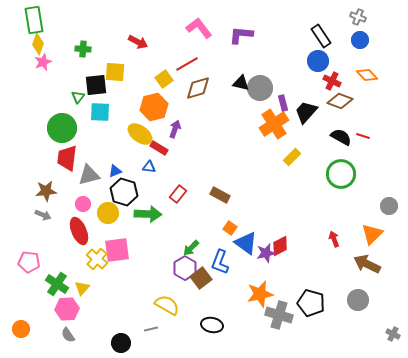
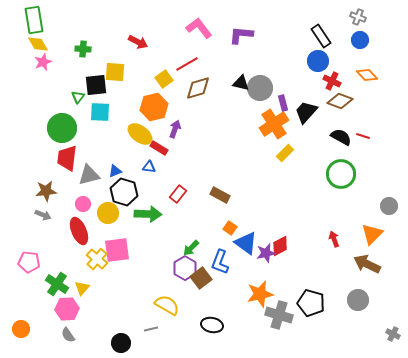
yellow diamond at (38, 44): rotated 50 degrees counterclockwise
yellow rectangle at (292, 157): moved 7 px left, 4 px up
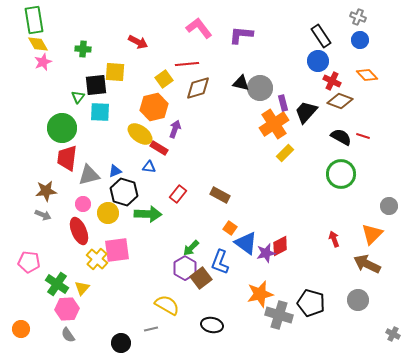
red line at (187, 64): rotated 25 degrees clockwise
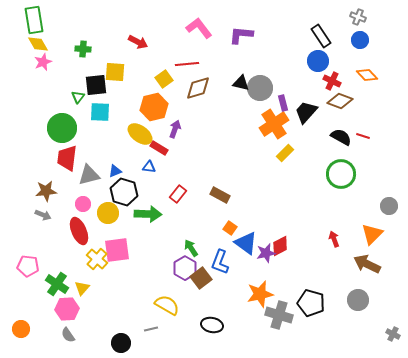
green arrow at (191, 248): rotated 102 degrees clockwise
pink pentagon at (29, 262): moved 1 px left, 4 px down
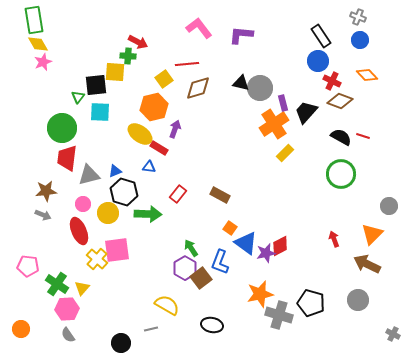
green cross at (83, 49): moved 45 px right, 7 px down
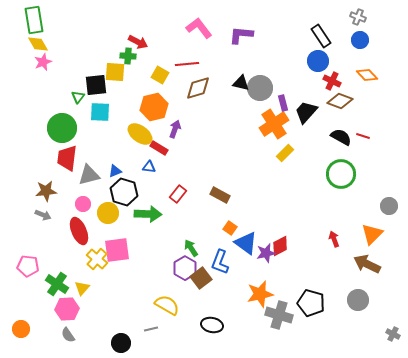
yellow square at (164, 79): moved 4 px left, 4 px up; rotated 24 degrees counterclockwise
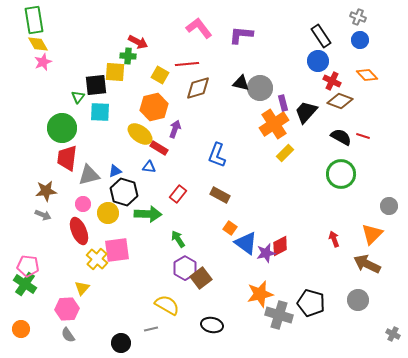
green arrow at (191, 248): moved 13 px left, 9 px up
blue L-shape at (220, 262): moved 3 px left, 107 px up
green cross at (57, 284): moved 32 px left
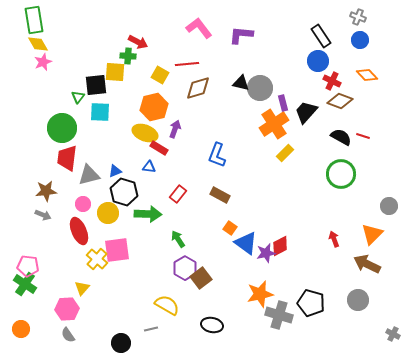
yellow ellipse at (140, 134): moved 5 px right, 1 px up; rotated 15 degrees counterclockwise
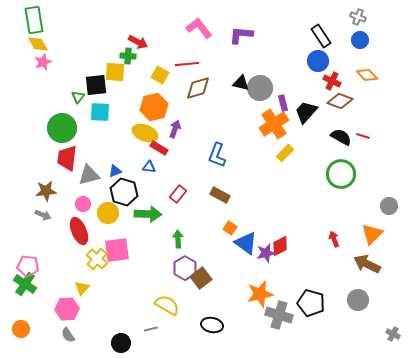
green arrow at (178, 239): rotated 30 degrees clockwise
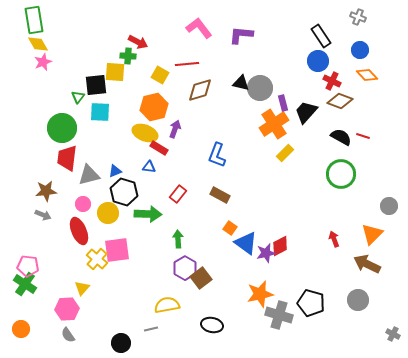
blue circle at (360, 40): moved 10 px down
brown diamond at (198, 88): moved 2 px right, 2 px down
yellow semicircle at (167, 305): rotated 40 degrees counterclockwise
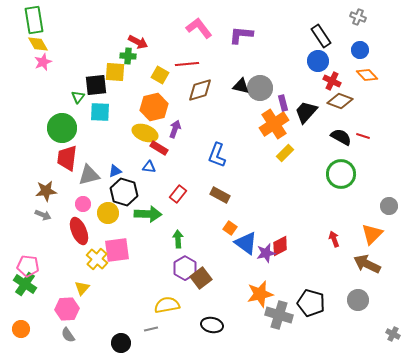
black triangle at (241, 83): moved 3 px down
